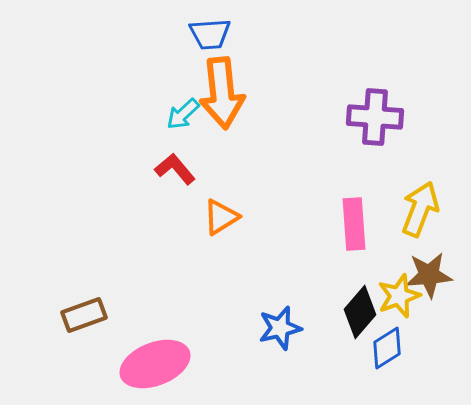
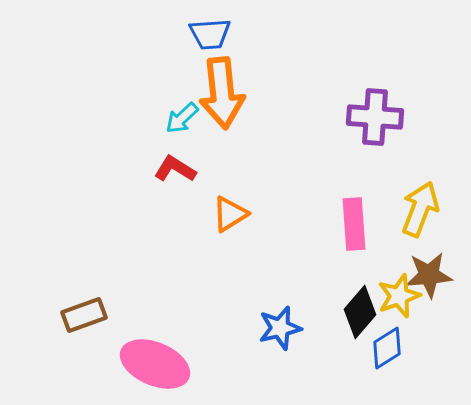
cyan arrow: moved 1 px left, 4 px down
red L-shape: rotated 18 degrees counterclockwise
orange triangle: moved 9 px right, 3 px up
pink ellipse: rotated 44 degrees clockwise
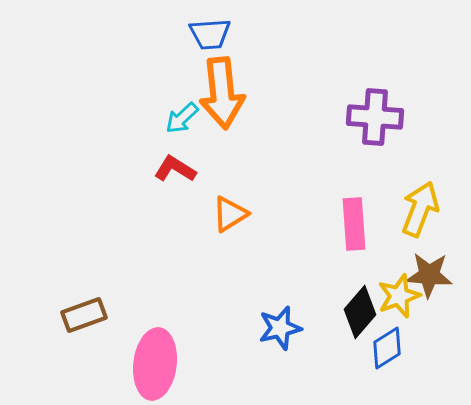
brown star: rotated 9 degrees clockwise
pink ellipse: rotated 74 degrees clockwise
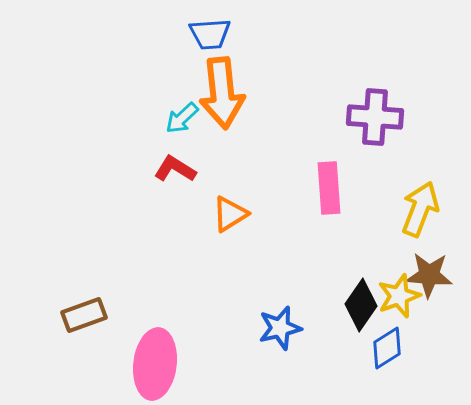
pink rectangle: moved 25 px left, 36 px up
black diamond: moved 1 px right, 7 px up; rotated 6 degrees counterclockwise
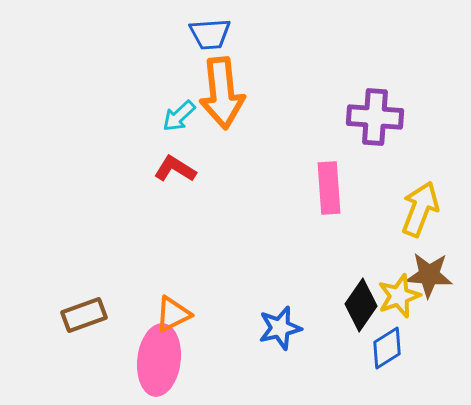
cyan arrow: moved 3 px left, 2 px up
orange triangle: moved 57 px left, 100 px down; rotated 6 degrees clockwise
pink ellipse: moved 4 px right, 4 px up
